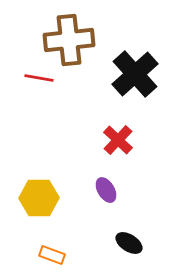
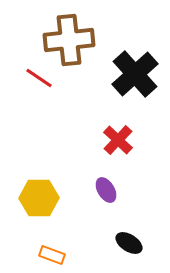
red line: rotated 24 degrees clockwise
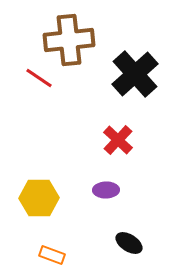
purple ellipse: rotated 60 degrees counterclockwise
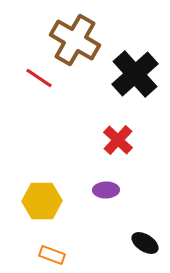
brown cross: moved 6 px right; rotated 36 degrees clockwise
yellow hexagon: moved 3 px right, 3 px down
black ellipse: moved 16 px right
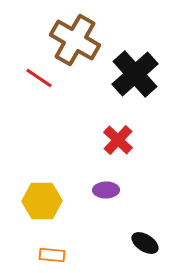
orange rectangle: rotated 15 degrees counterclockwise
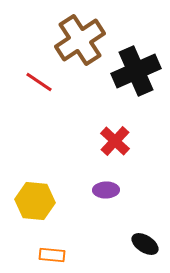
brown cross: moved 5 px right; rotated 27 degrees clockwise
black cross: moved 1 px right, 3 px up; rotated 18 degrees clockwise
red line: moved 4 px down
red cross: moved 3 px left, 1 px down
yellow hexagon: moved 7 px left; rotated 6 degrees clockwise
black ellipse: moved 1 px down
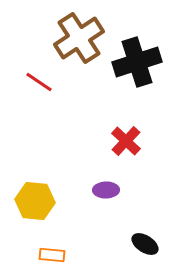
brown cross: moved 1 px left, 2 px up
black cross: moved 1 px right, 9 px up; rotated 6 degrees clockwise
red cross: moved 11 px right
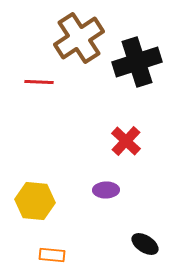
red line: rotated 32 degrees counterclockwise
